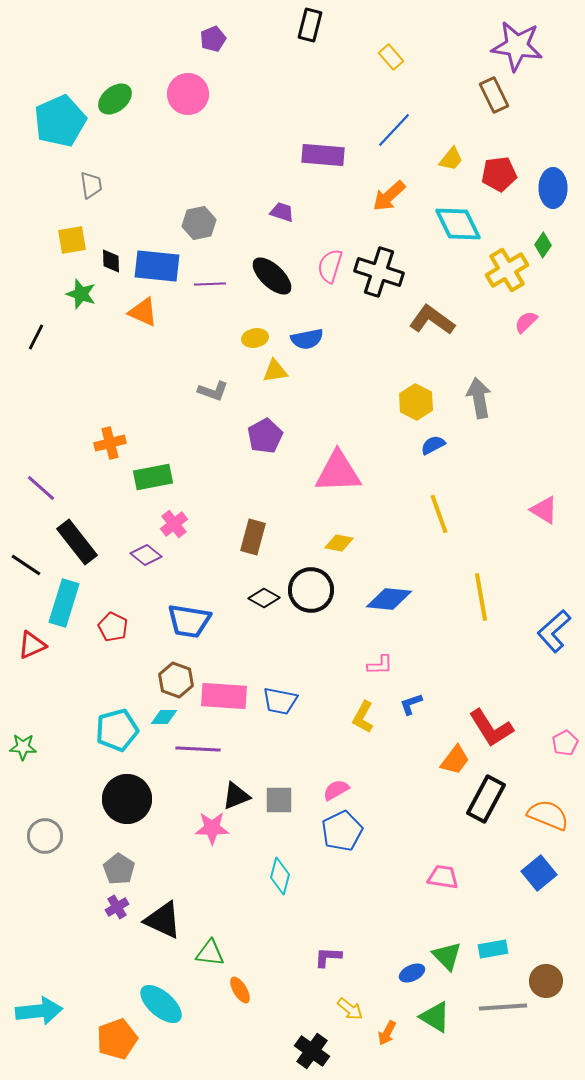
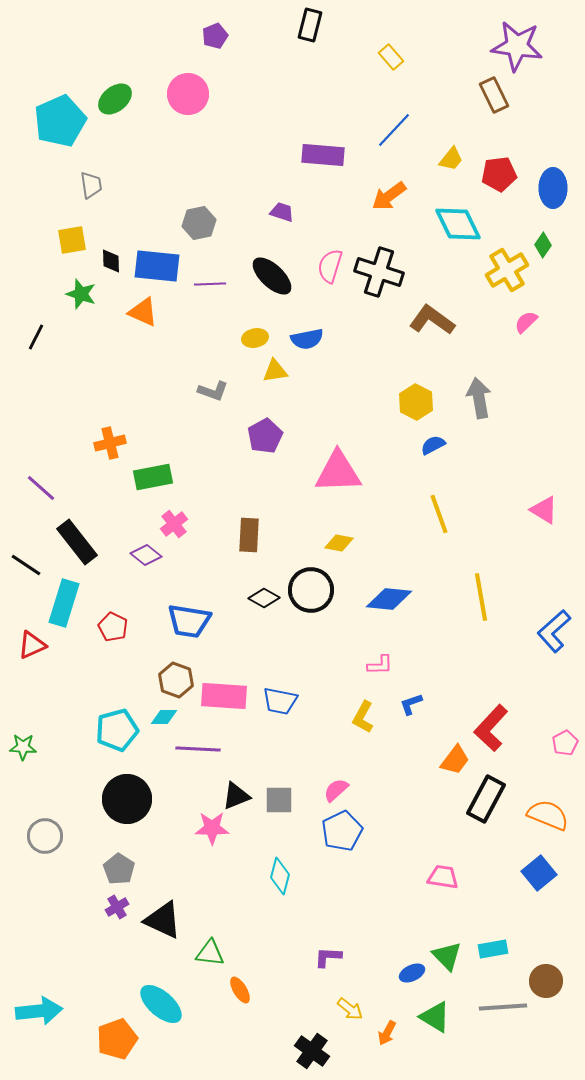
purple pentagon at (213, 39): moved 2 px right, 3 px up
orange arrow at (389, 196): rotated 6 degrees clockwise
brown rectangle at (253, 537): moved 4 px left, 2 px up; rotated 12 degrees counterclockwise
red L-shape at (491, 728): rotated 75 degrees clockwise
pink semicircle at (336, 790): rotated 12 degrees counterclockwise
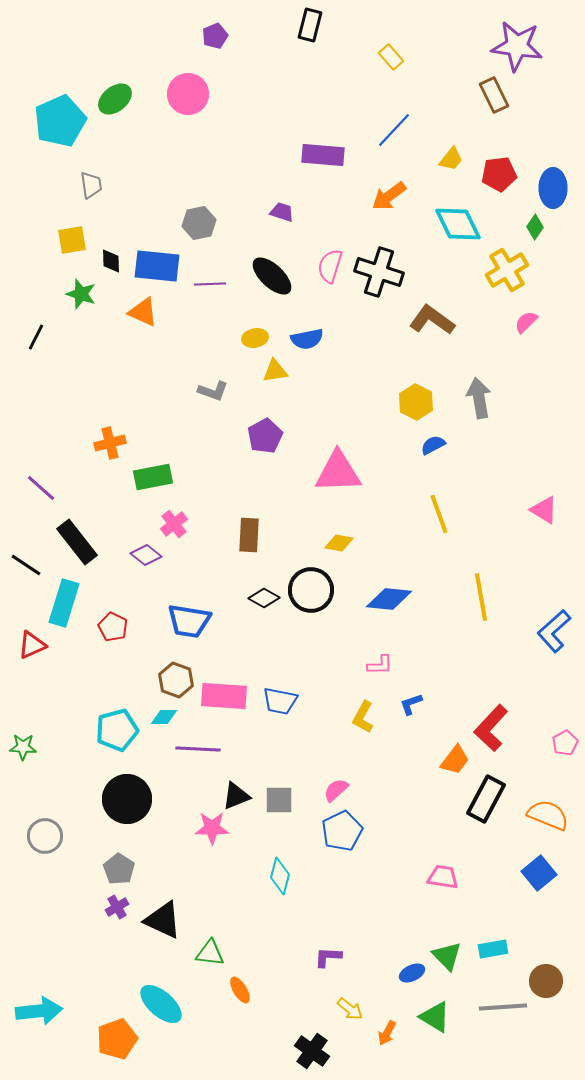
green diamond at (543, 245): moved 8 px left, 18 px up
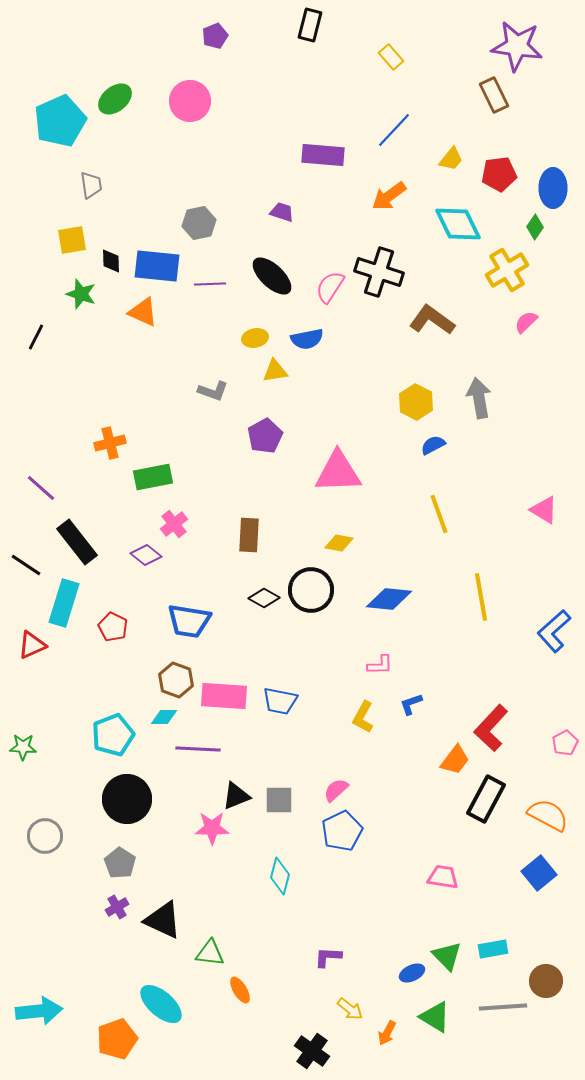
pink circle at (188, 94): moved 2 px right, 7 px down
pink semicircle at (330, 266): moved 21 px down; rotated 16 degrees clockwise
cyan pentagon at (117, 730): moved 4 px left, 5 px down; rotated 6 degrees counterclockwise
orange semicircle at (548, 815): rotated 6 degrees clockwise
gray pentagon at (119, 869): moved 1 px right, 6 px up
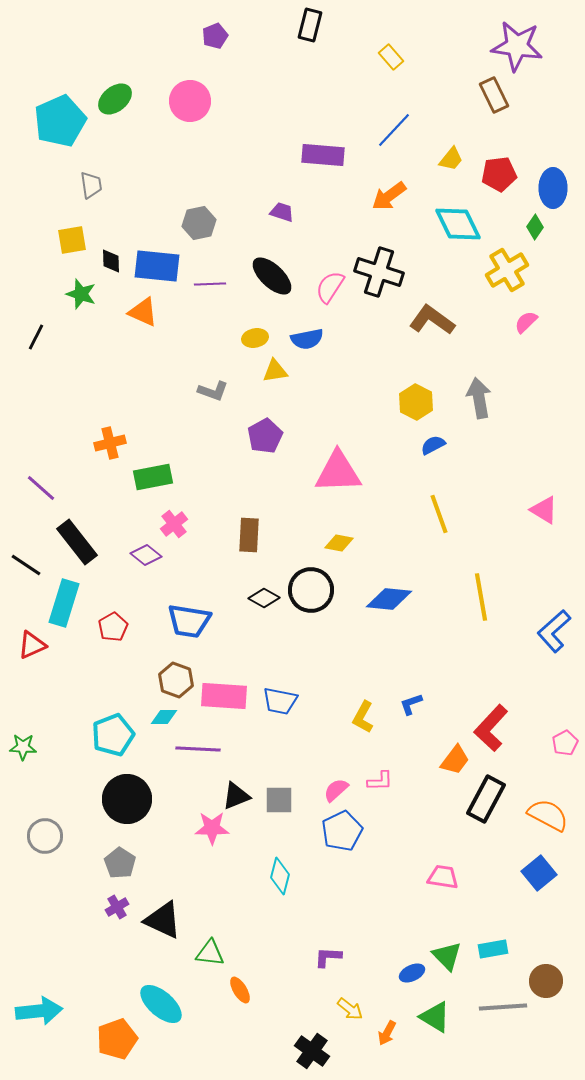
red pentagon at (113, 627): rotated 16 degrees clockwise
pink L-shape at (380, 665): moved 116 px down
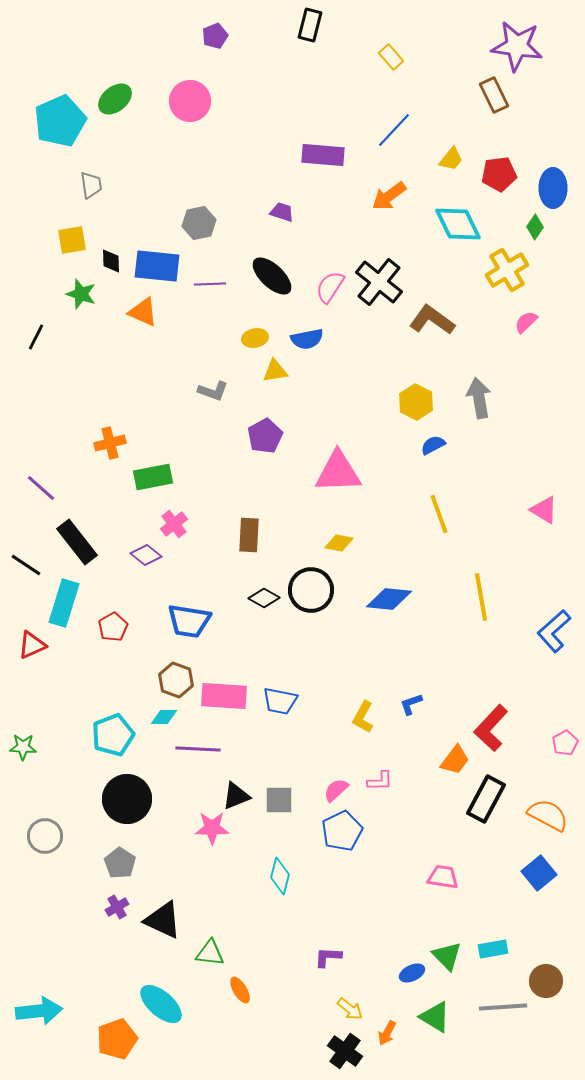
black cross at (379, 272): moved 10 px down; rotated 21 degrees clockwise
black cross at (312, 1051): moved 33 px right
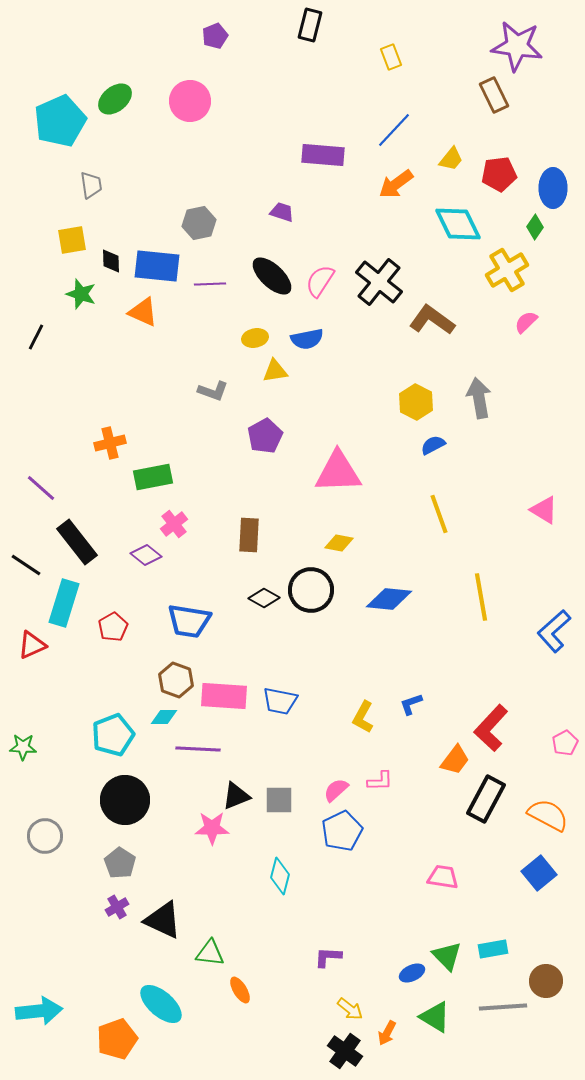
yellow rectangle at (391, 57): rotated 20 degrees clockwise
orange arrow at (389, 196): moved 7 px right, 12 px up
pink semicircle at (330, 287): moved 10 px left, 6 px up
black circle at (127, 799): moved 2 px left, 1 px down
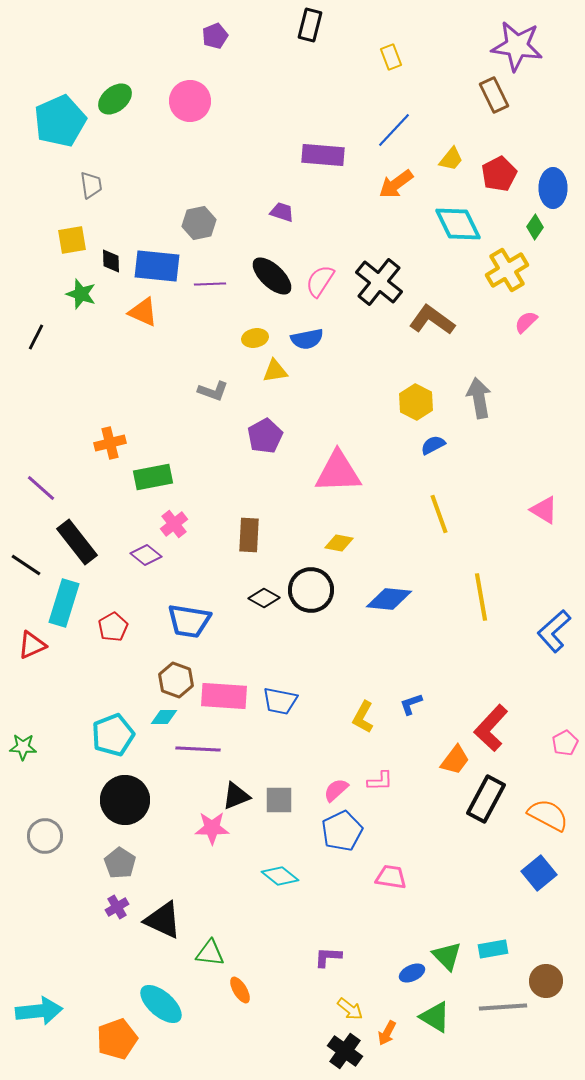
red pentagon at (499, 174): rotated 20 degrees counterclockwise
cyan diamond at (280, 876): rotated 66 degrees counterclockwise
pink trapezoid at (443, 877): moved 52 px left
